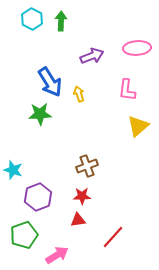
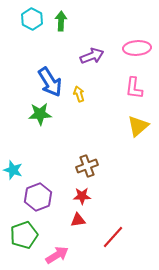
pink L-shape: moved 7 px right, 2 px up
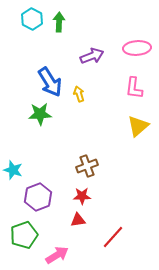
green arrow: moved 2 px left, 1 px down
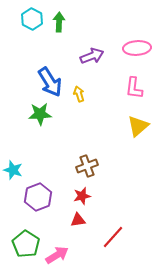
red star: rotated 12 degrees counterclockwise
green pentagon: moved 2 px right, 9 px down; rotated 20 degrees counterclockwise
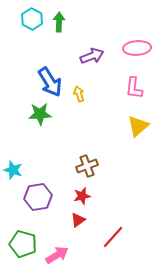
purple hexagon: rotated 12 degrees clockwise
red triangle: rotated 28 degrees counterclockwise
green pentagon: moved 3 px left; rotated 16 degrees counterclockwise
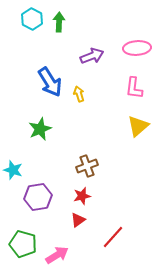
green star: moved 15 px down; rotated 20 degrees counterclockwise
